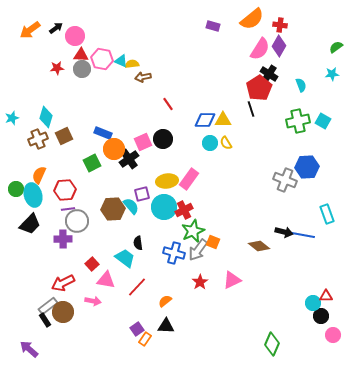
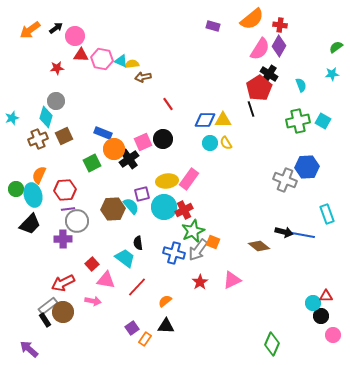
gray circle at (82, 69): moved 26 px left, 32 px down
purple square at (137, 329): moved 5 px left, 1 px up
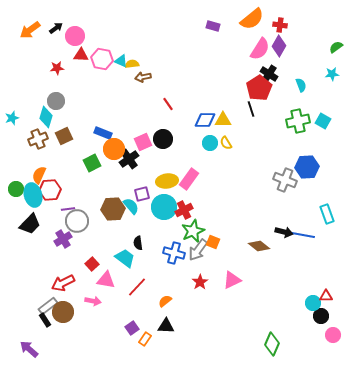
red hexagon at (65, 190): moved 15 px left
purple cross at (63, 239): rotated 30 degrees counterclockwise
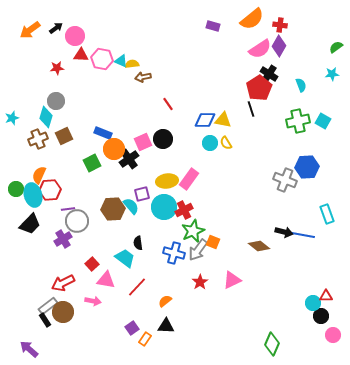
pink semicircle at (260, 49): rotated 25 degrees clockwise
yellow triangle at (223, 120): rotated 12 degrees clockwise
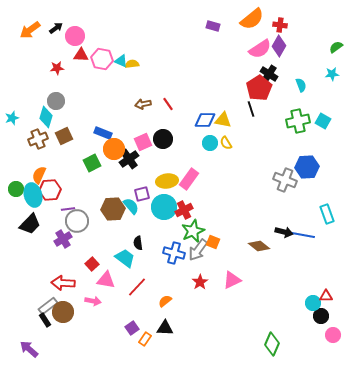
brown arrow at (143, 77): moved 27 px down
red arrow at (63, 283): rotated 30 degrees clockwise
black triangle at (166, 326): moved 1 px left, 2 px down
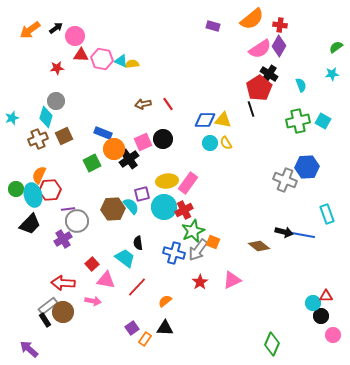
pink rectangle at (189, 179): moved 1 px left, 4 px down
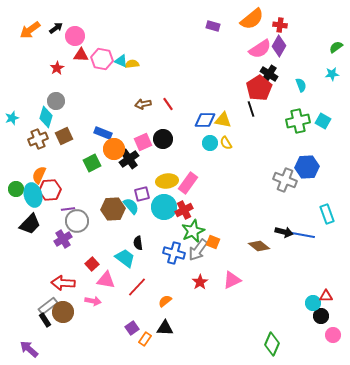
red star at (57, 68): rotated 24 degrees counterclockwise
